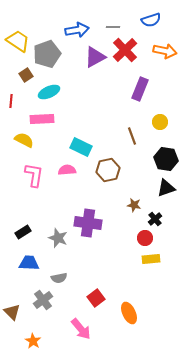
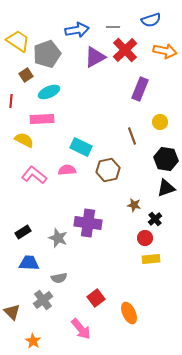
pink L-shape: rotated 60 degrees counterclockwise
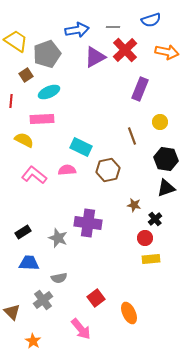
yellow trapezoid: moved 2 px left
orange arrow: moved 2 px right, 1 px down
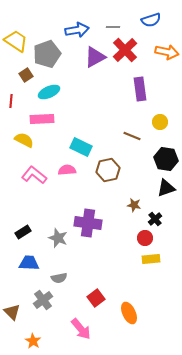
purple rectangle: rotated 30 degrees counterclockwise
brown line: rotated 48 degrees counterclockwise
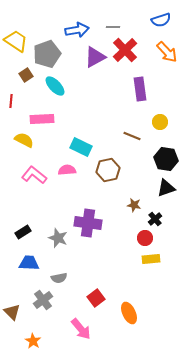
blue semicircle: moved 10 px right
orange arrow: rotated 35 degrees clockwise
cyan ellipse: moved 6 px right, 6 px up; rotated 70 degrees clockwise
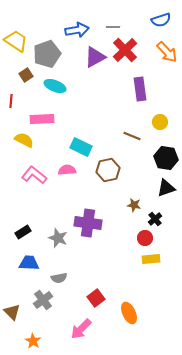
cyan ellipse: rotated 25 degrees counterclockwise
black hexagon: moved 1 px up
pink arrow: rotated 85 degrees clockwise
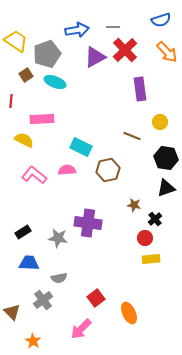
cyan ellipse: moved 4 px up
gray star: rotated 12 degrees counterclockwise
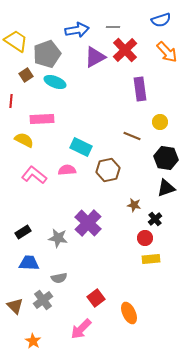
purple cross: rotated 36 degrees clockwise
brown triangle: moved 3 px right, 6 px up
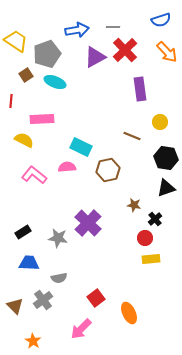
pink semicircle: moved 3 px up
